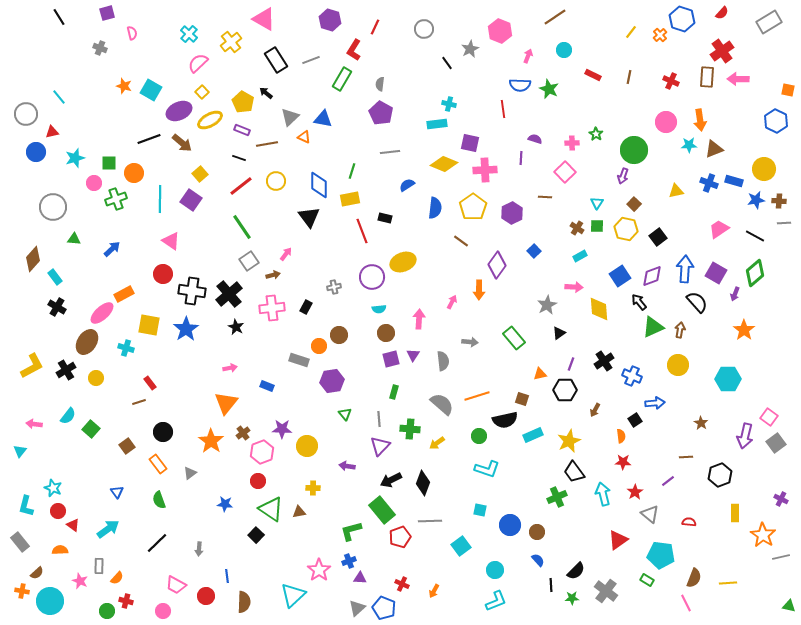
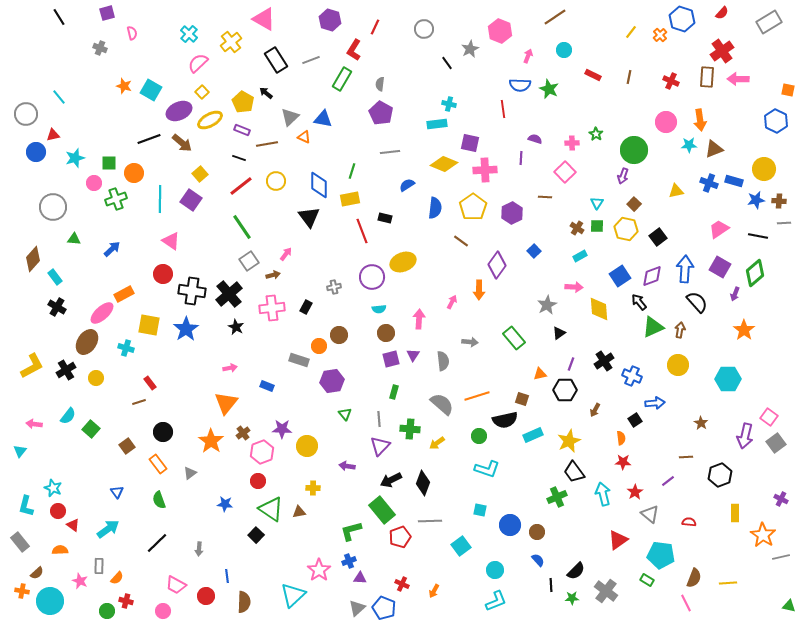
red triangle at (52, 132): moved 1 px right, 3 px down
black line at (755, 236): moved 3 px right; rotated 18 degrees counterclockwise
purple square at (716, 273): moved 4 px right, 6 px up
orange semicircle at (621, 436): moved 2 px down
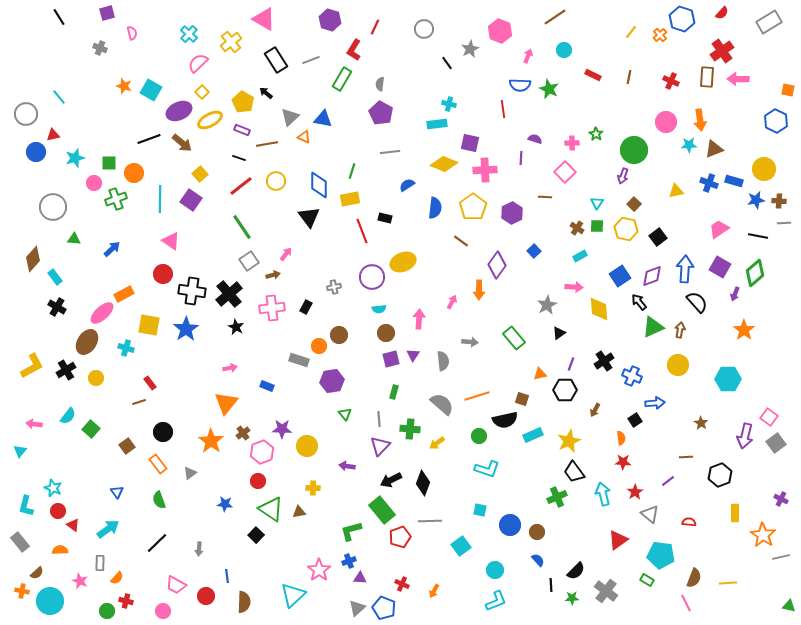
gray rectangle at (99, 566): moved 1 px right, 3 px up
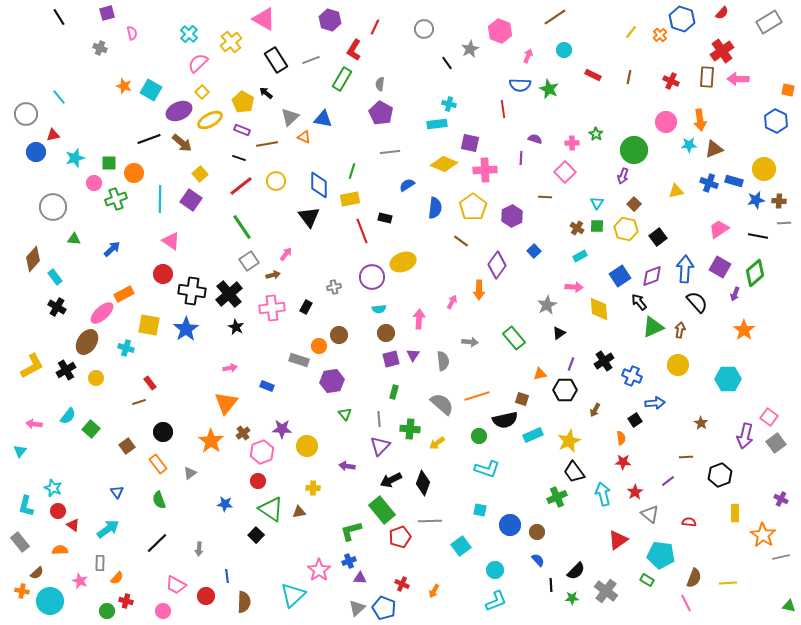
purple hexagon at (512, 213): moved 3 px down
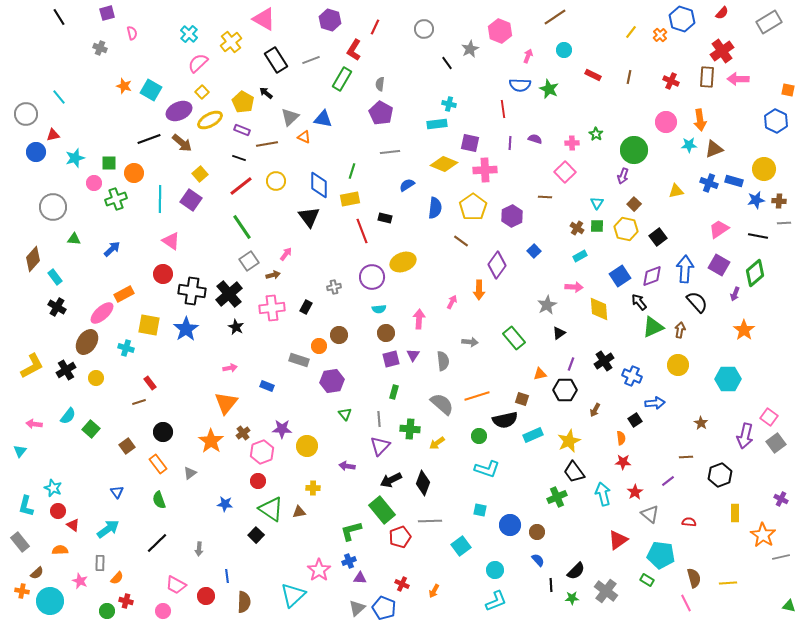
purple line at (521, 158): moved 11 px left, 15 px up
purple square at (720, 267): moved 1 px left, 2 px up
brown semicircle at (694, 578): rotated 36 degrees counterclockwise
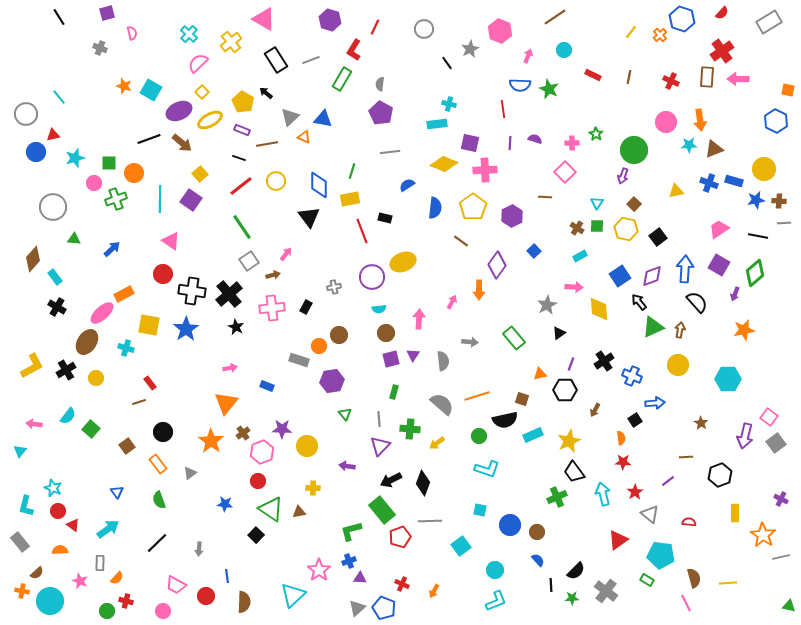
orange star at (744, 330): rotated 25 degrees clockwise
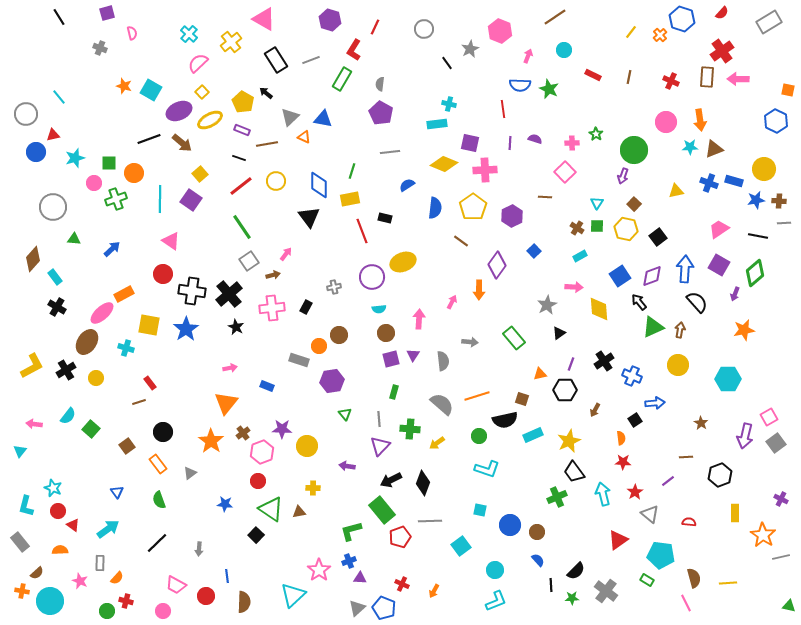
cyan star at (689, 145): moved 1 px right, 2 px down
pink square at (769, 417): rotated 24 degrees clockwise
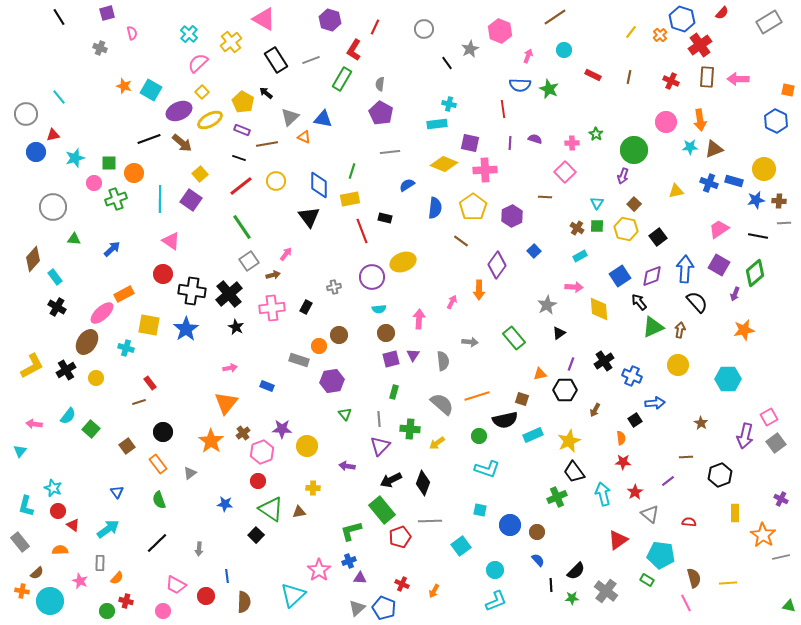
red cross at (722, 51): moved 22 px left, 6 px up
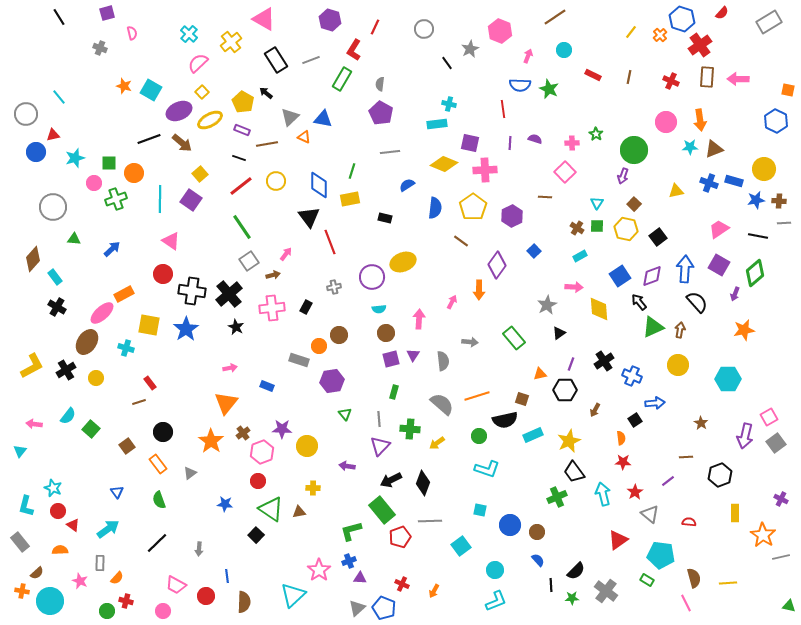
red line at (362, 231): moved 32 px left, 11 px down
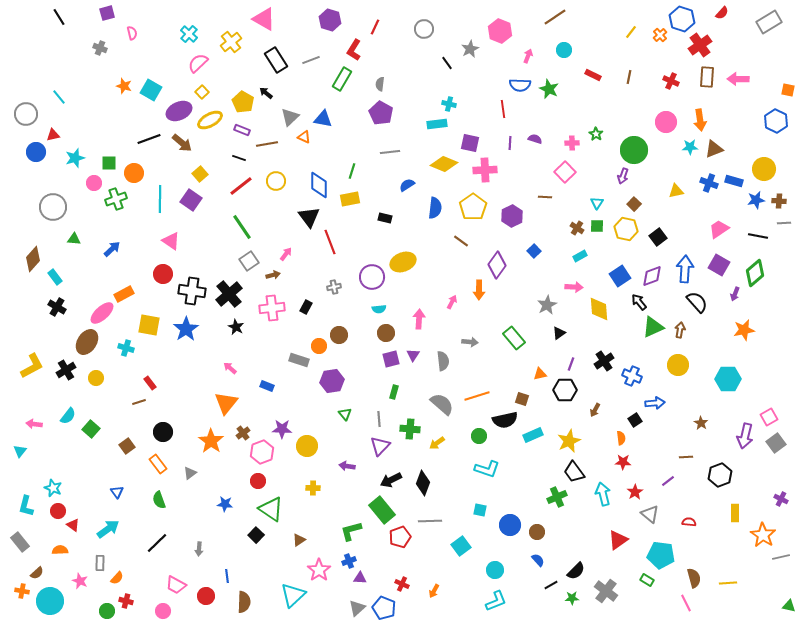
pink arrow at (230, 368): rotated 128 degrees counterclockwise
brown triangle at (299, 512): moved 28 px down; rotated 24 degrees counterclockwise
black line at (551, 585): rotated 64 degrees clockwise
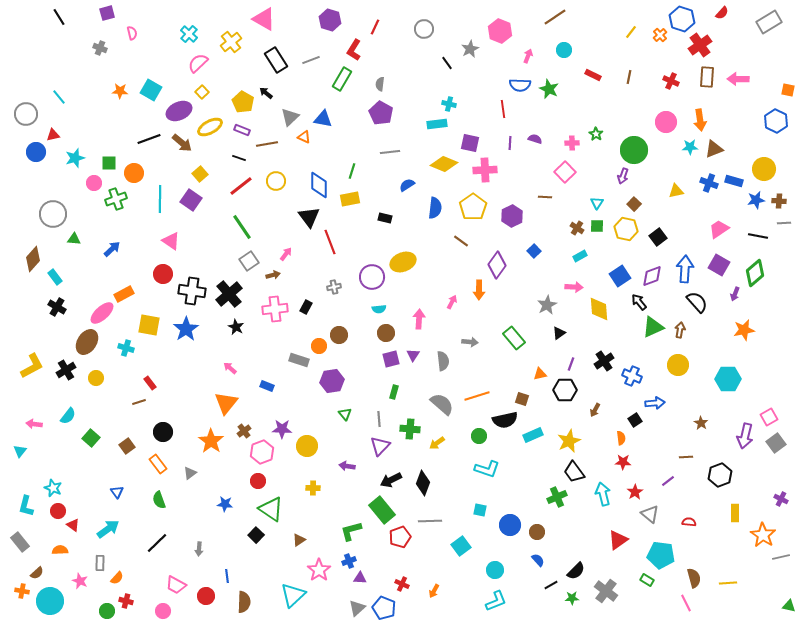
orange star at (124, 86): moved 4 px left, 5 px down; rotated 14 degrees counterclockwise
yellow ellipse at (210, 120): moved 7 px down
gray circle at (53, 207): moved 7 px down
pink cross at (272, 308): moved 3 px right, 1 px down
green square at (91, 429): moved 9 px down
brown cross at (243, 433): moved 1 px right, 2 px up
